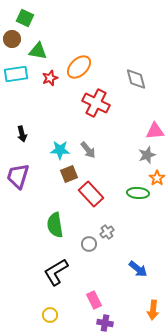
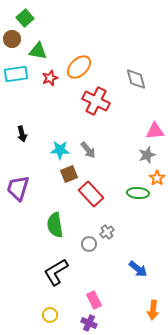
green square: rotated 24 degrees clockwise
red cross: moved 2 px up
purple trapezoid: moved 12 px down
purple cross: moved 16 px left; rotated 14 degrees clockwise
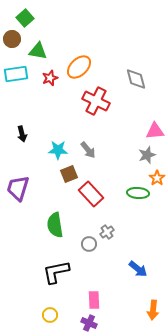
cyan star: moved 2 px left
black L-shape: rotated 20 degrees clockwise
pink rectangle: rotated 24 degrees clockwise
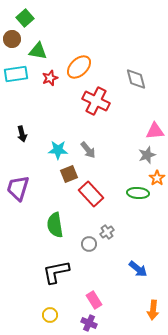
pink rectangle: rotated 30 degrees counterclockwise
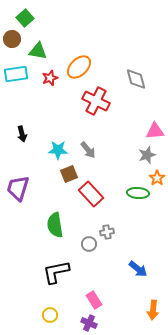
gray cross: rotated 24 degrees clockwise
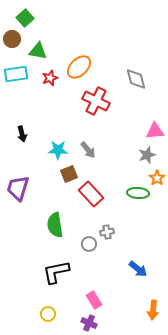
yellow circle: moved 2 px left, 1 px up
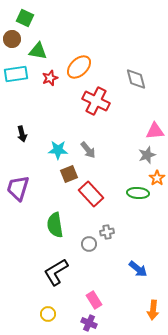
green square: rotated 24 degrees counterclockwise
black L-shape: rotated 20 degrees counterclockwise
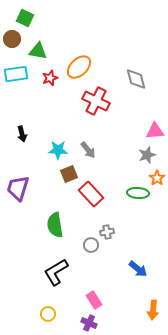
gray circle: moved 2 px right, 1 px down
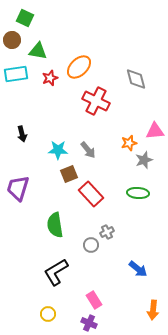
brown circle: moved 1 px down
gray star: moved 3 px left, 5 px down
orange star: moved 28 px left, 35 px up; rotated 21 degrees clockwise
gray cross: rotated 16 degrees counterclockwise
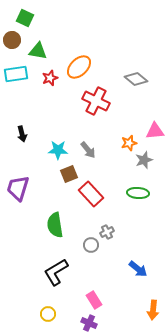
gray diamond: rotated 35 degrees counterclockwise
